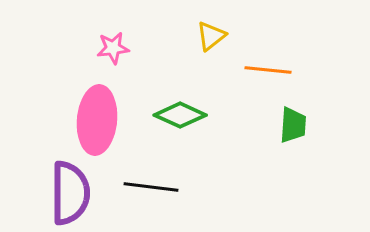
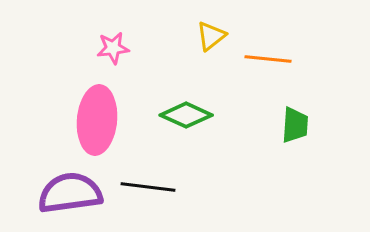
orange line: moved 11 px up
green diamond: moved 6 px right
green trapezoid: moved 2 px right
black line: moved 3 px left
purple semicircle: rotated 98 degrees counterclockwise
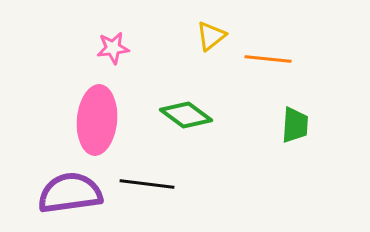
green diamond: rotated 12 degrees clockwise
black line: moved 1 px left, 3 px up
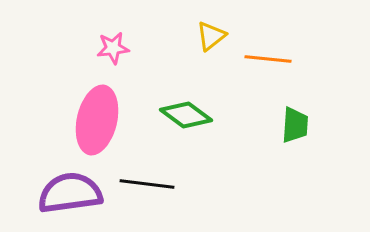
pink ellipse: rotated 8 degrees clockwise
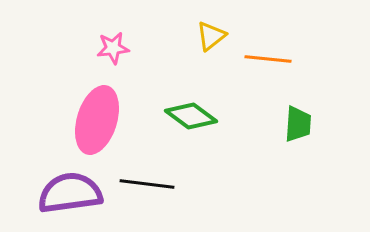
green diamond: moved 5 px right, 1 px down
pink ellipse: rotated 4 degrees clockwise
green trapezoid: moved 3 px right, 1 px up
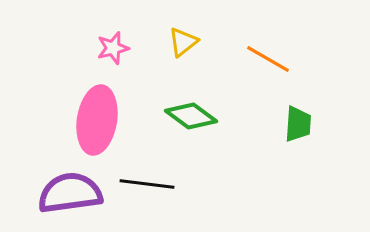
yellow triangle: moved 28 px left, 6 px down
pink star: rotated 8 degrees counterclockwise
orange line: rotated 24 degrees clockwise
pink ellipse: rotated 8 degrees counterclockwise
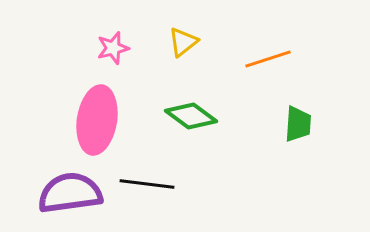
orange line: rotated 48 degrees counterclockwise
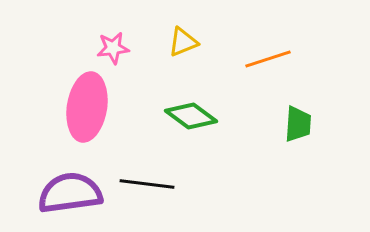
yellow triangle: rotated 16 degrees clockwise
pink star: rotated 8 degrees clockwise
pink ellipse: moved 10 px left, 13 px up
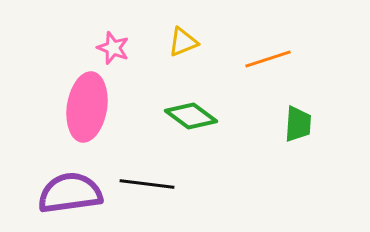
pink star: rotated 28 degrees clockwise
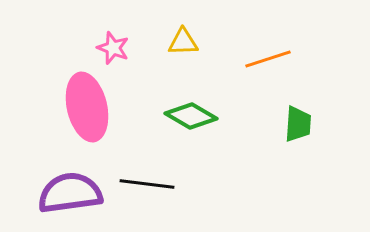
yellow triangle: rotated 20 degrees clockwise
pink ellipse: rotated 22 degrees counterclockwise
green diamond: rotated 6 degrees counterclockwise
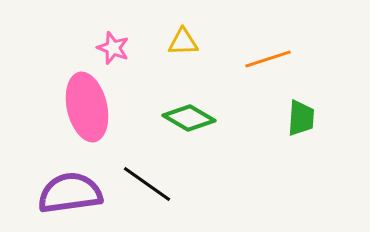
green diamond: moved 2 px left, 2 px down
green trapezoid: moved 3 px right, 6 px up
black line: rotated 28 degrees clockwise
